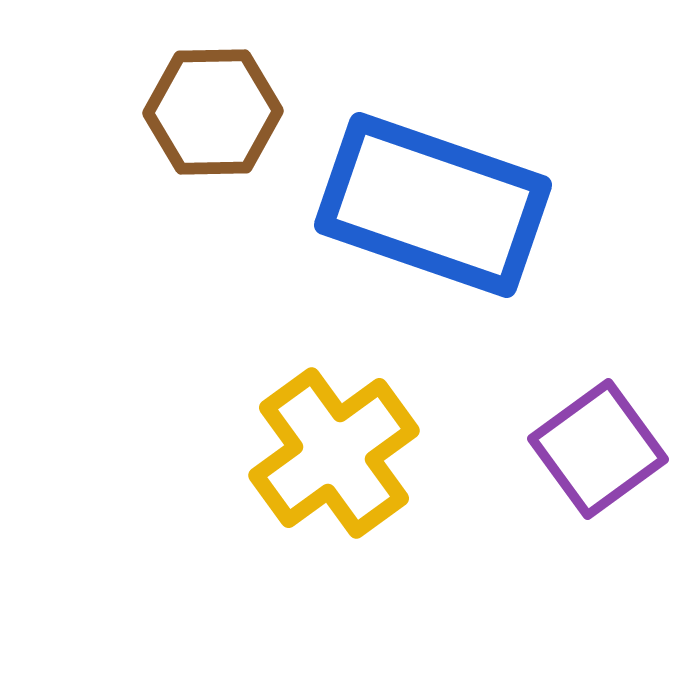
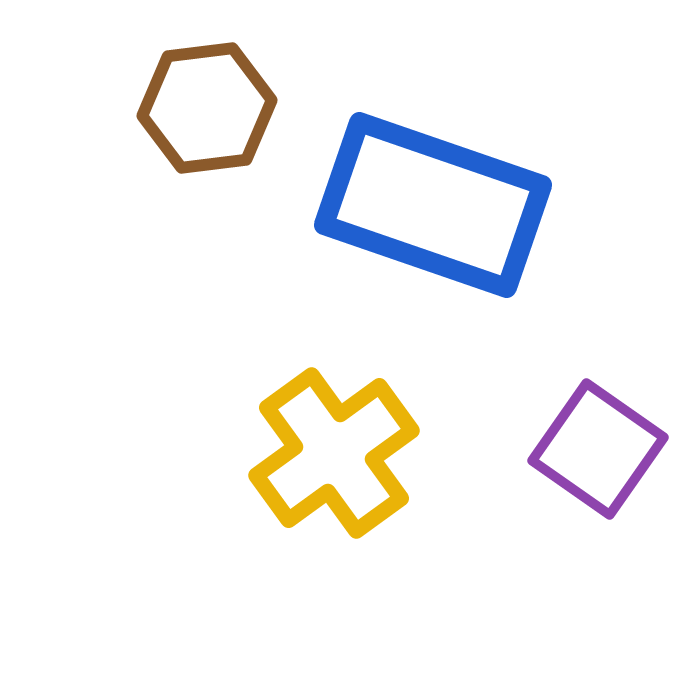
brown hexagon: moved 6 px left, 4 px up; rotated 6 degrees counterclockwise
purple square: rotated 19 degrees counterclockwise
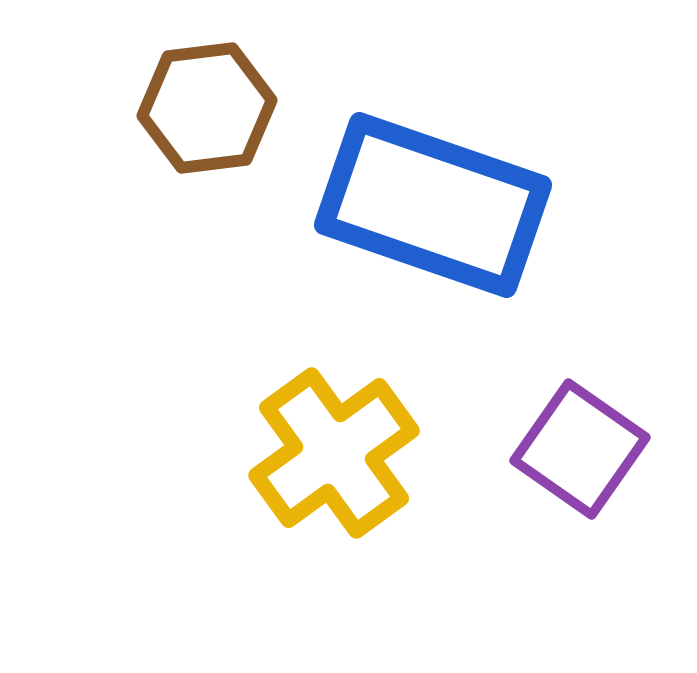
purple square: moved 18 px left
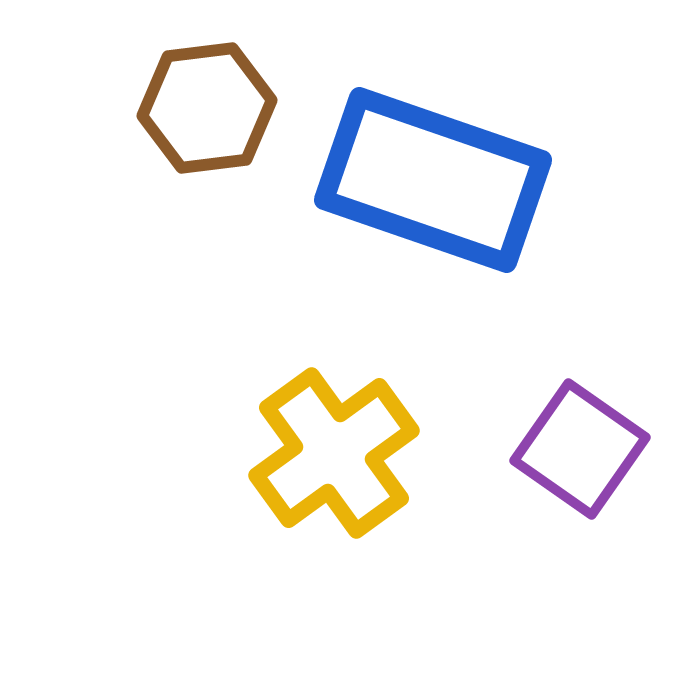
blue rectangle: moved 25 px up
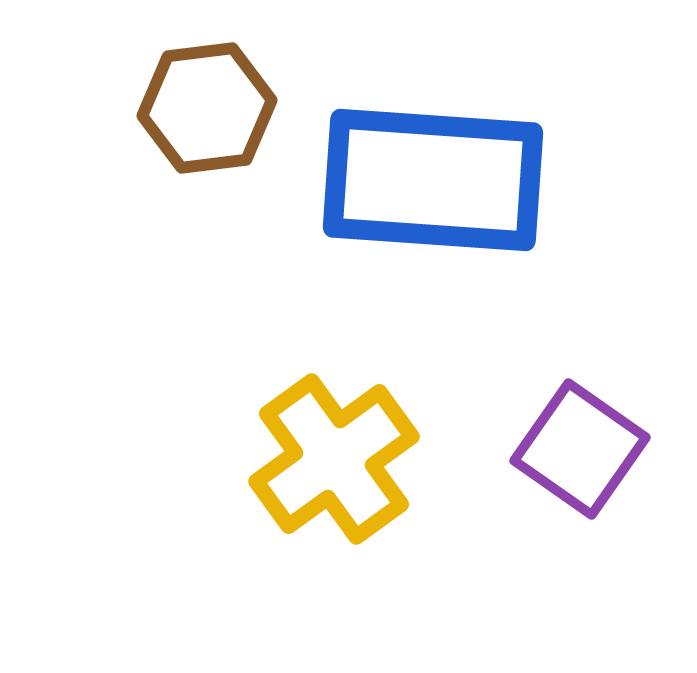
blue rectangle: rotated 15 degrees counterclockwise
yellow cross: moved 6 px down
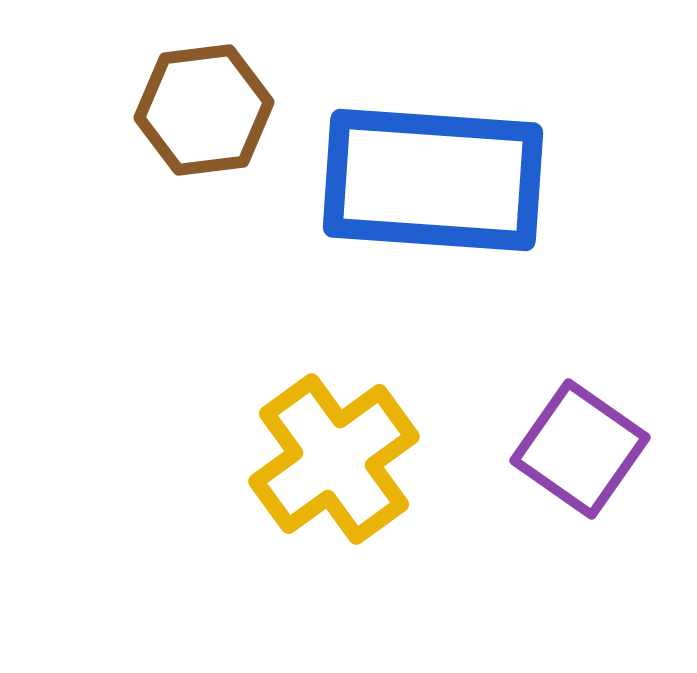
brown hexagon: moved 3 px left, 2 px down
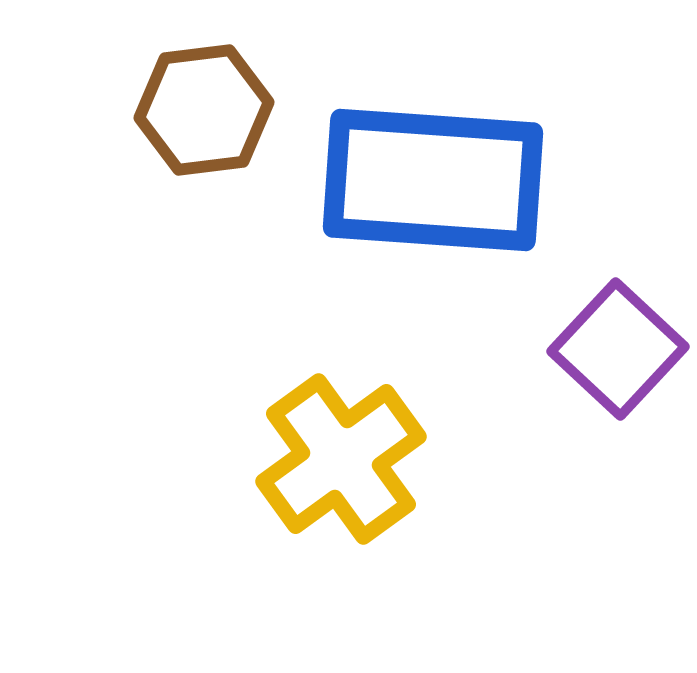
purple square: moved 38 px right, 100 px up; rotated 8 degrees clockwise
yellow cross: moved 7 px right
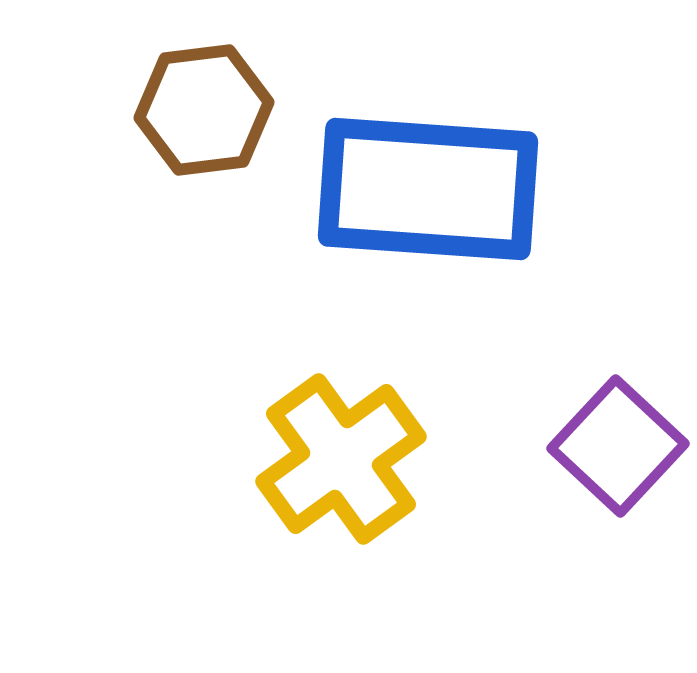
blue rectangle: moved 5 px left, 9 px down
purple square: moved 97 px down
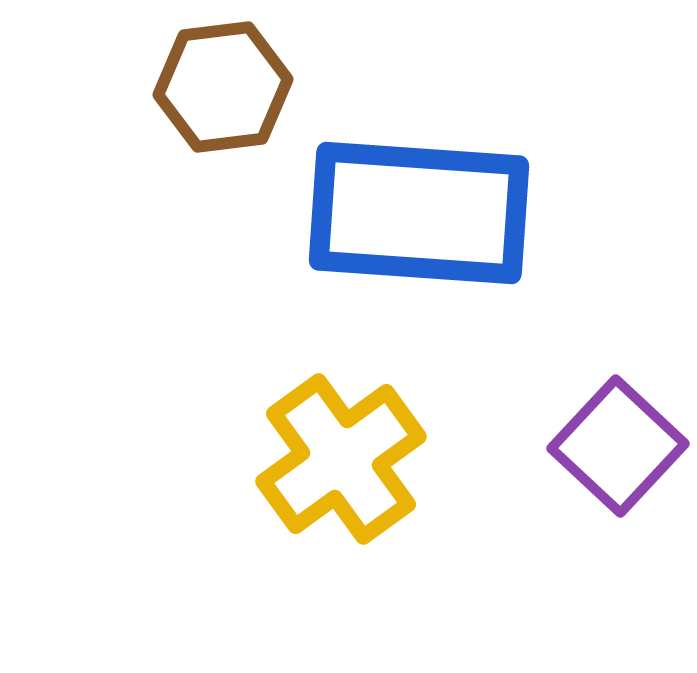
brown hexagon: moved 19 px right, 23 px up
blue rectangle: moved 9 px left, 24 px down
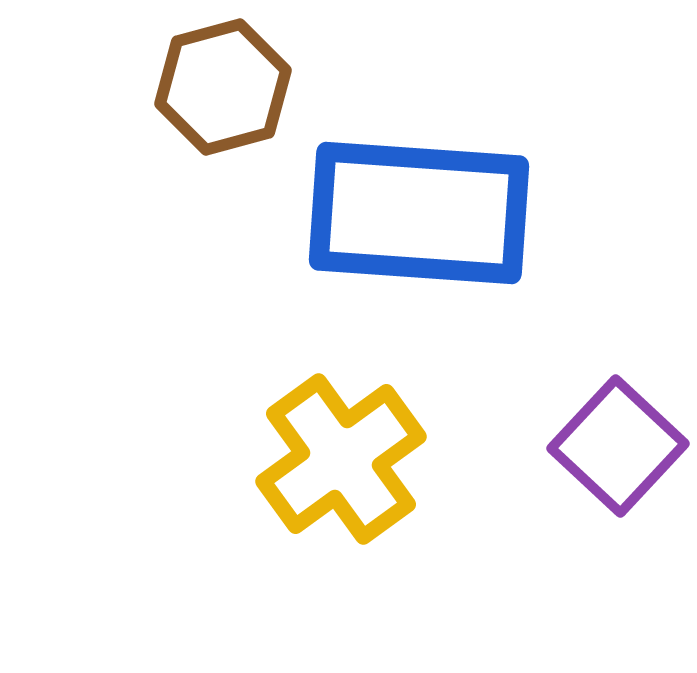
brown hexagon: rotated 8 degrees counterclockwise
